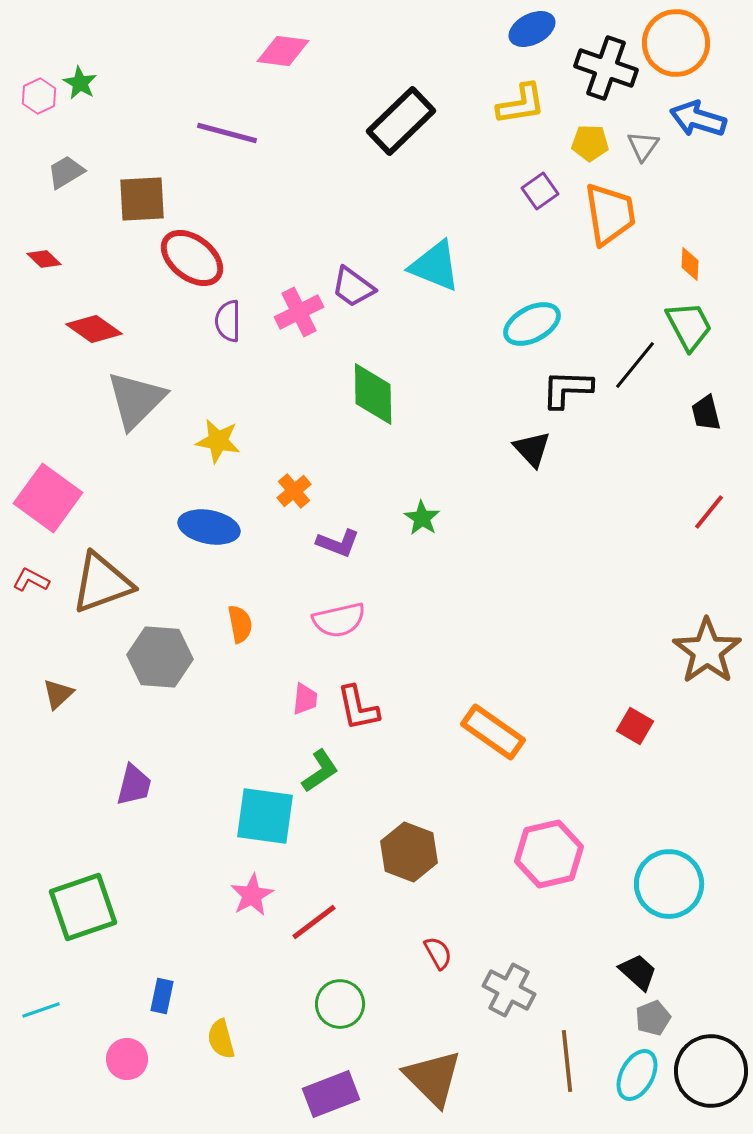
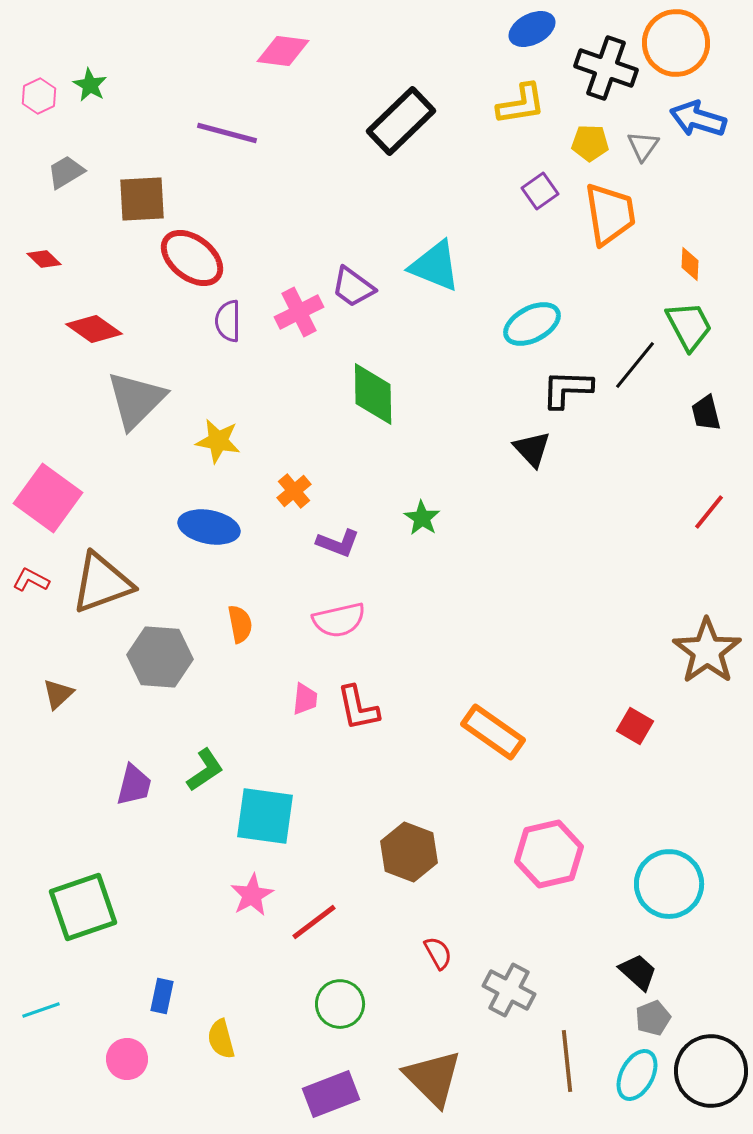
green star at (80, 83): moved 10 px right, 2 px down
green L-shape at (320, 771): moved 115 px left, 1 px up
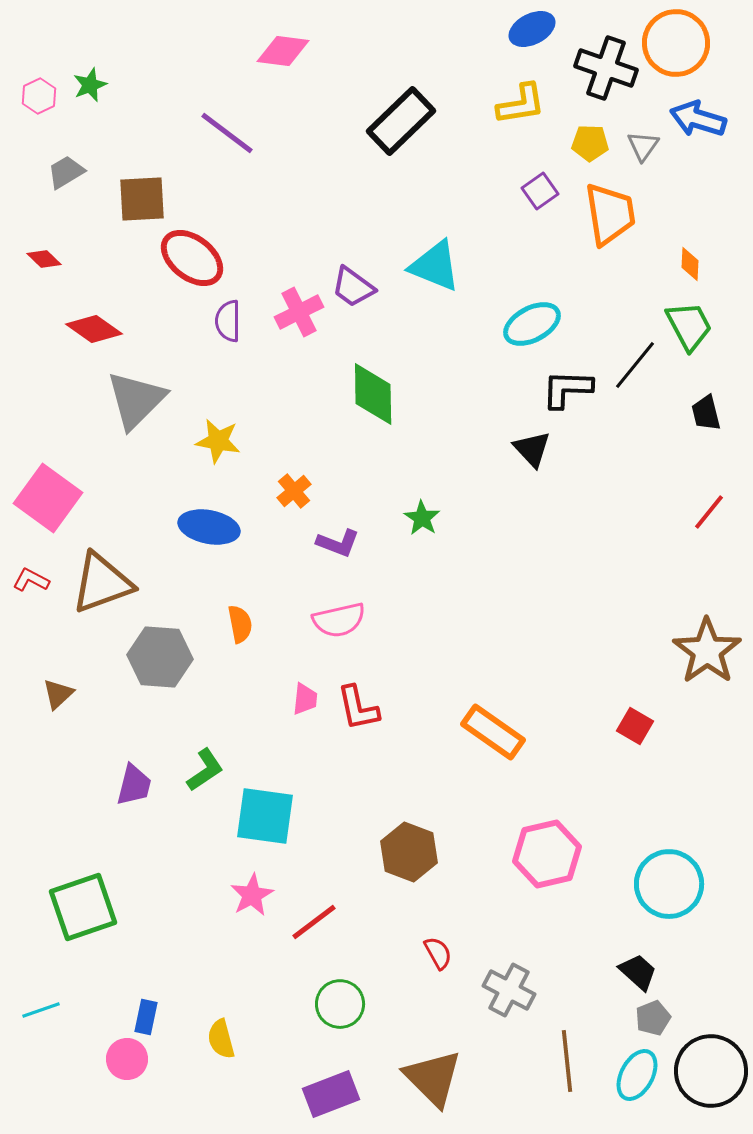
green star at (90, 85): rotated 20 degrees clockwise
purple line at (227, 133): rotated 22 degrees clockwise
pink hexagon at (549, 854): moved 2 px left
blue rectangle at (162, 996): moved 16 px left, 21 px down
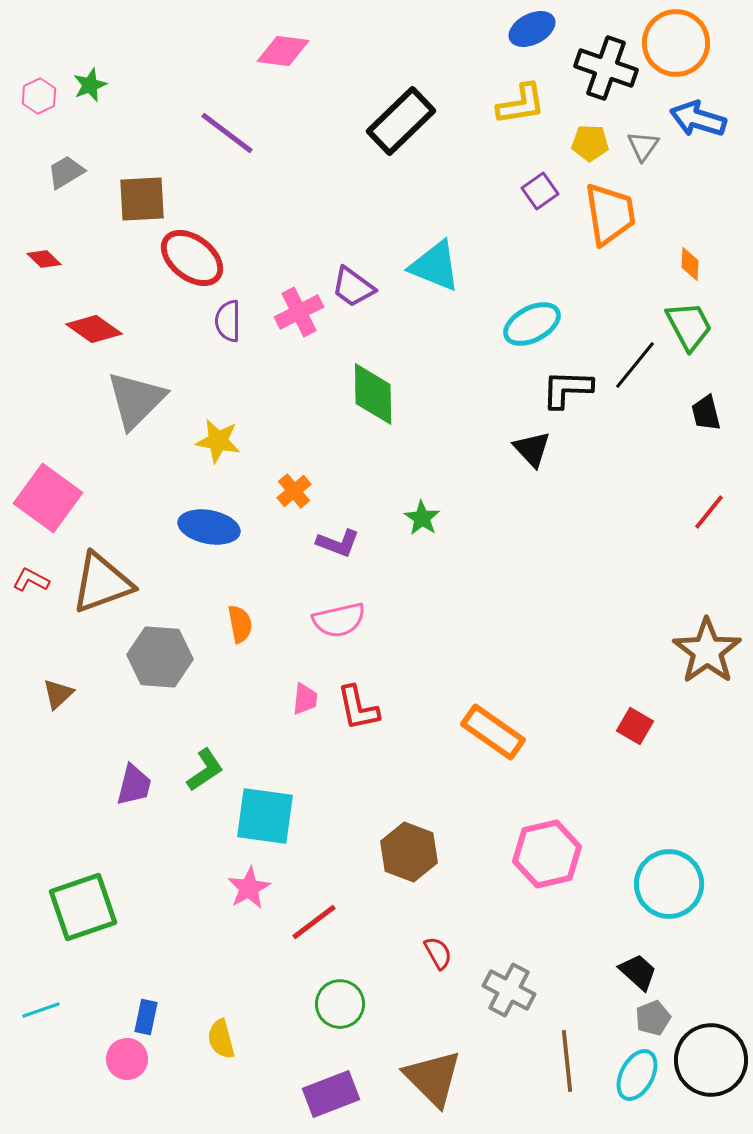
pink star at (252, 895): moved 3 px left, 7 px up
black circle at (711, 1071): moved 11 px up
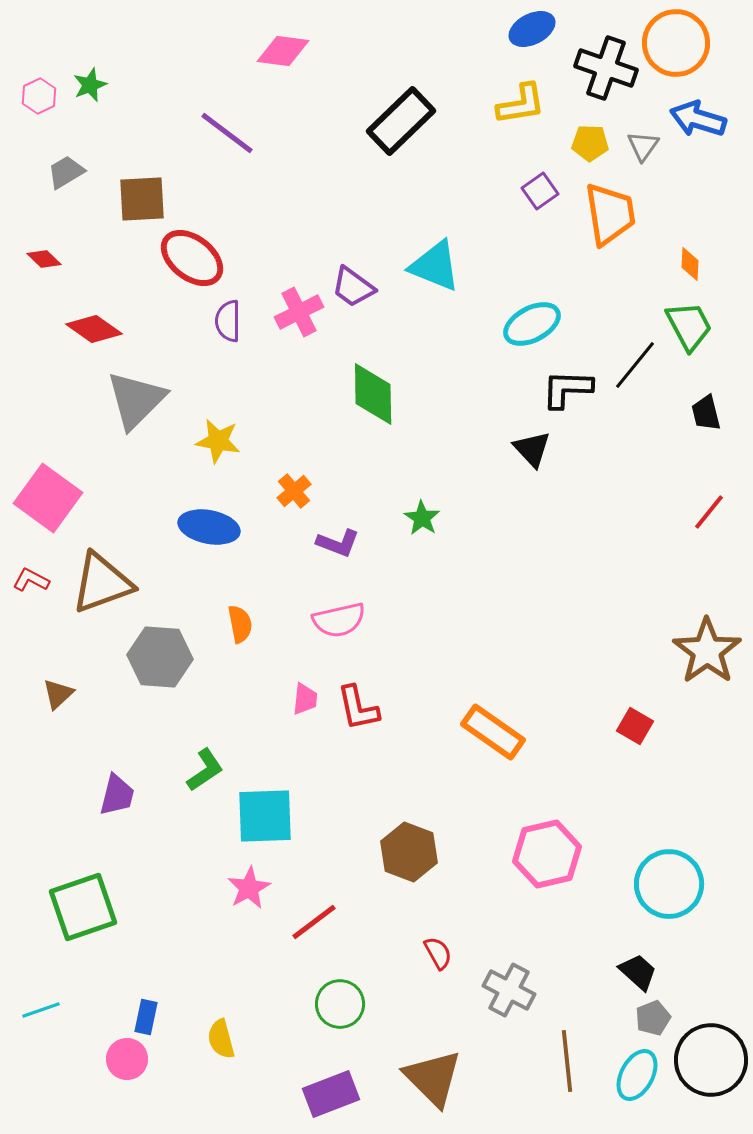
purple trapezoid at (134, 785): moved 17 px left, 10 px down
cyan square at (265, 816): rotated 10 degrees counterclockwise
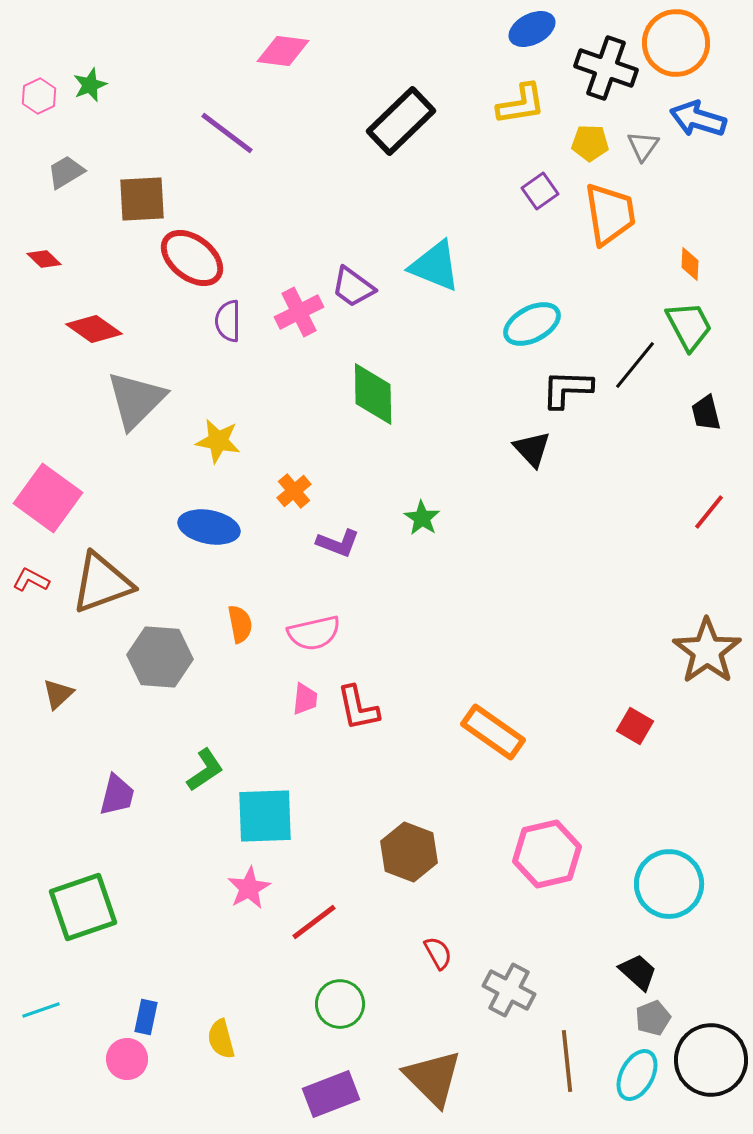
pink semicircle at (339, 620): moved 25 px left, 13 px down
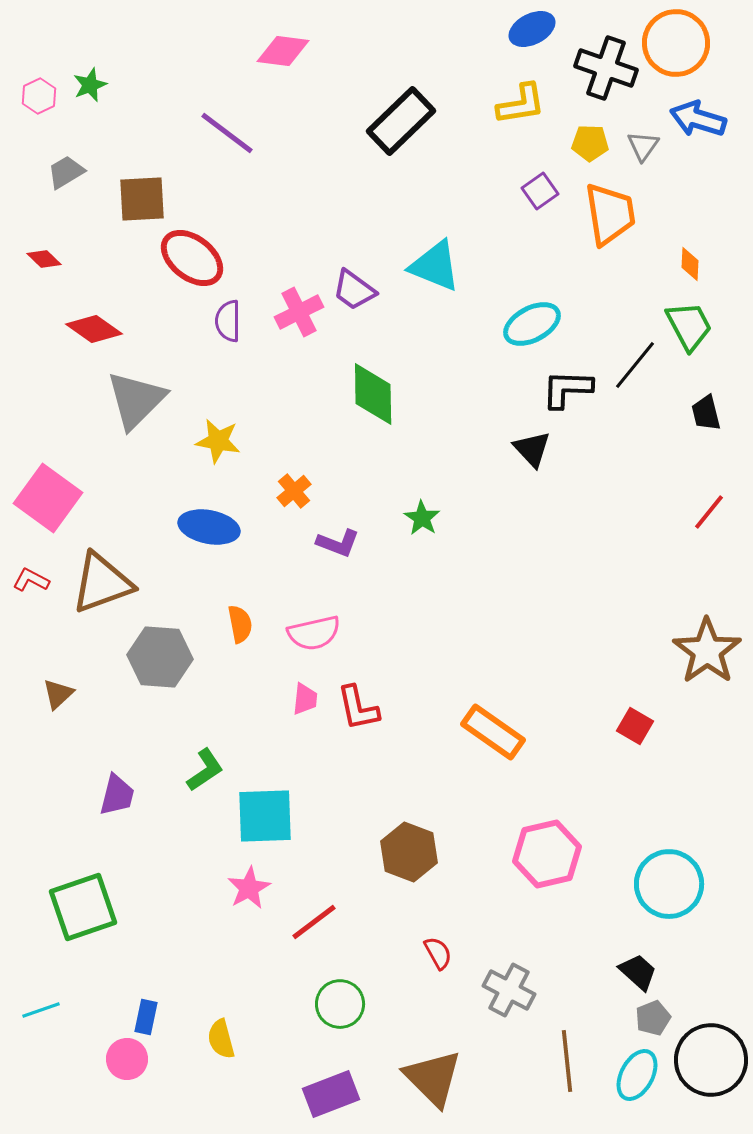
purple trapezoid at (353, 287): moved 1 px right, 3 px down
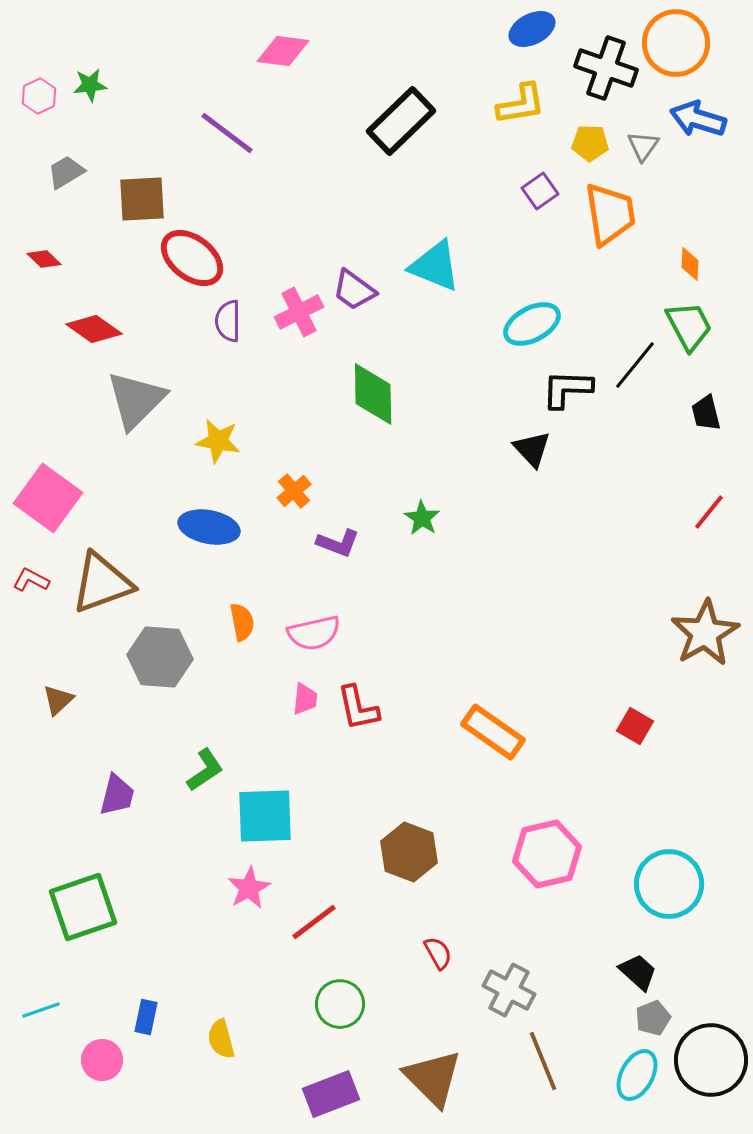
green star at (90, 85): rotated 16 degrees clockwise
orange semicircle at (240, 624): moved 2 px right, 2 px up
brown star at (707, 651): moved 2 px left, 18 px up; rotated 6 degrees clockwise
brown triangle at (58, 694): moved 6 px down
pink circle at (127, 1059): moved 25 px left, 1 px down
brown line at (567, 1061): moved 24 px left; rotated 16 degrees counterclockwise
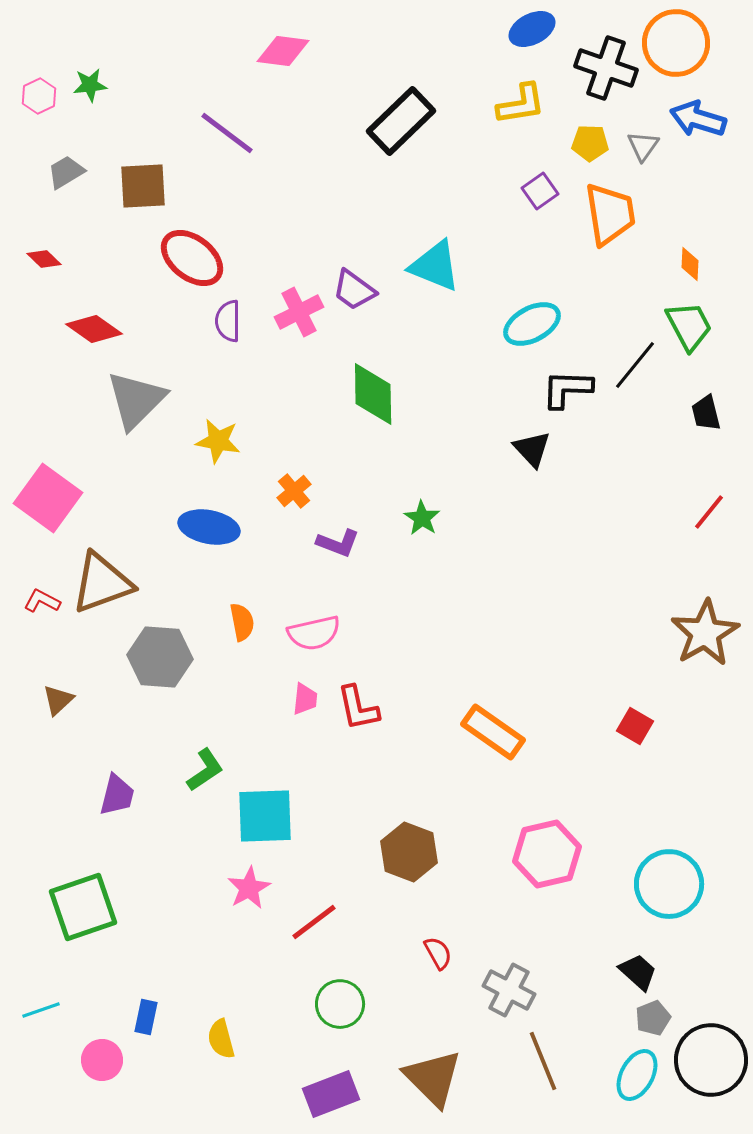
brown square at (142, 199): moved 1 px right, 13 px up
red L-shape at (31, 580): moved 11 px right, 21 px down
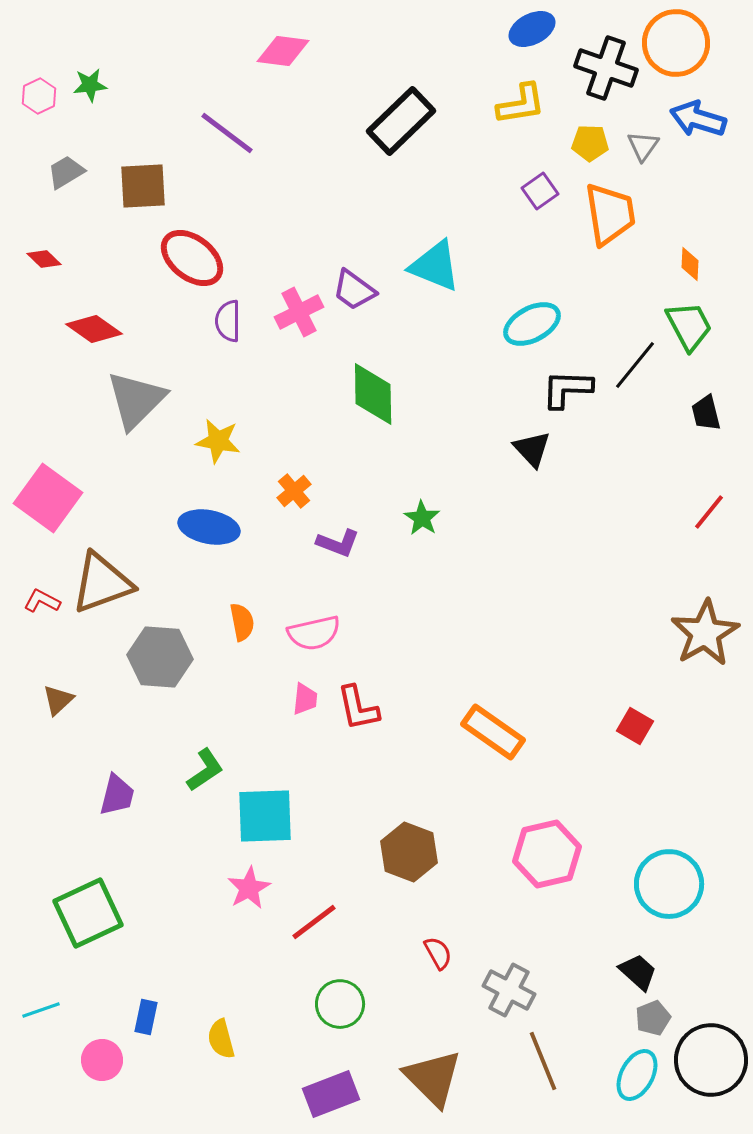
green square at (83, 907): moved 5 px right, 6 px down; rotated 6 degrees counterclockwise
